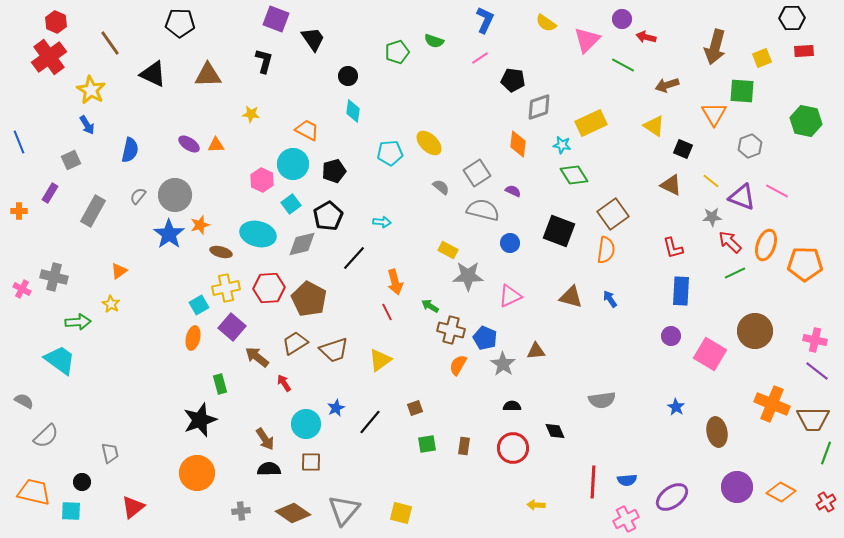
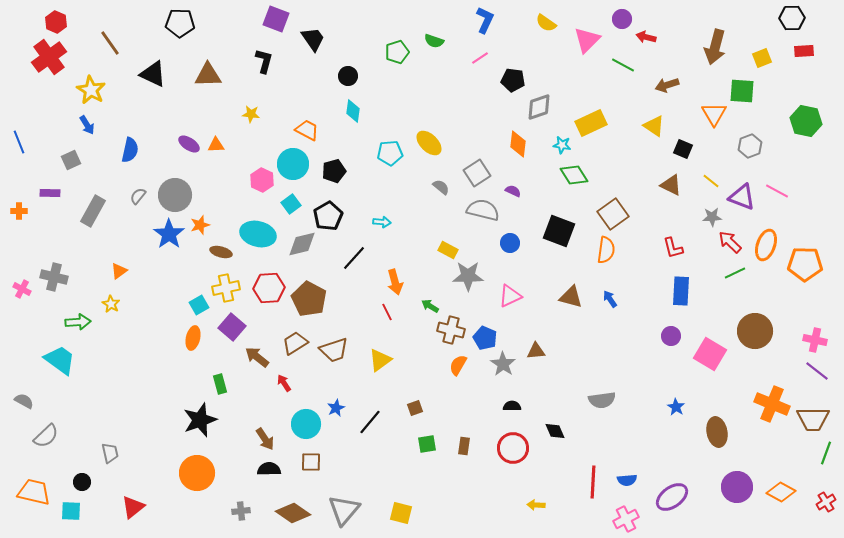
purple rectangle at (50, 193): rotated 60 degrees clockwise
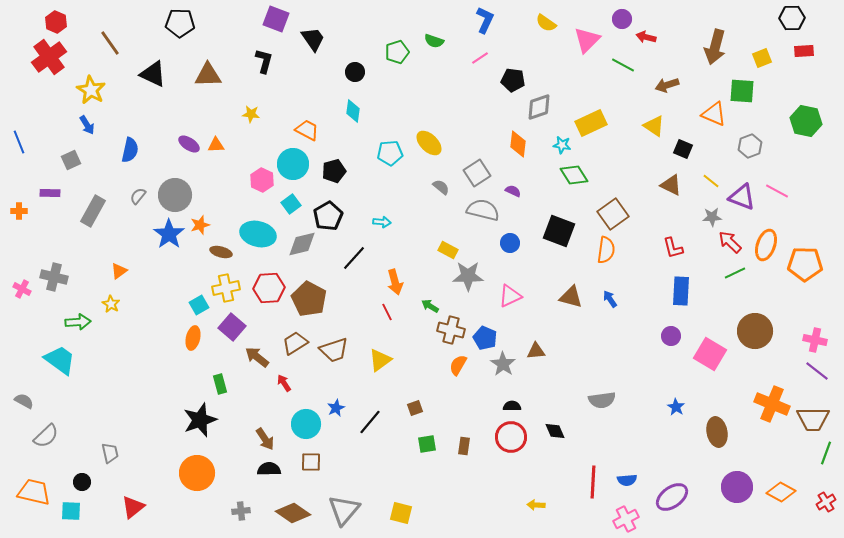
black circle at (348, 76): moved 7 px right, 4 px up
orange triangle at (714, 114): rotated 36 degrees counterclockwise
red circle at (513, 448): moved 2 px left, 11 px up
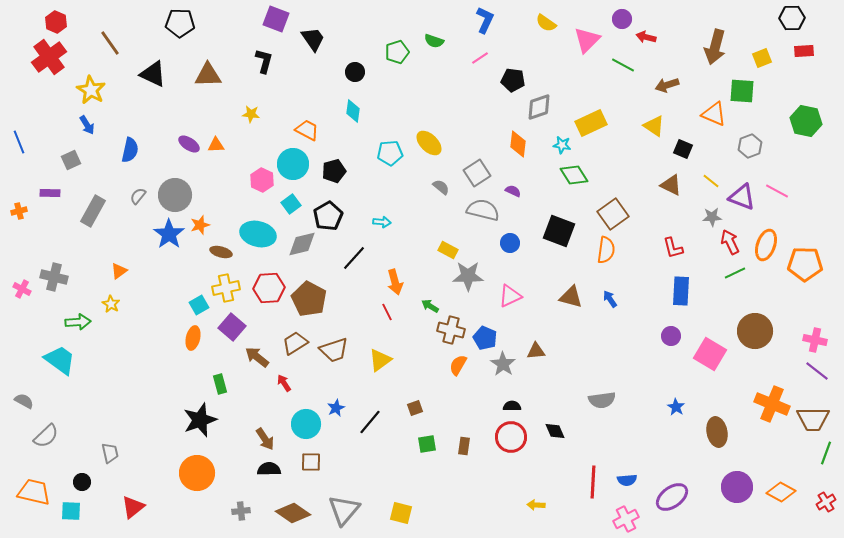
orange cross at (19, 211): rotated 14 degrees counterclockwise
red arrow at (730, 242): rotated 20 degrees clockwise
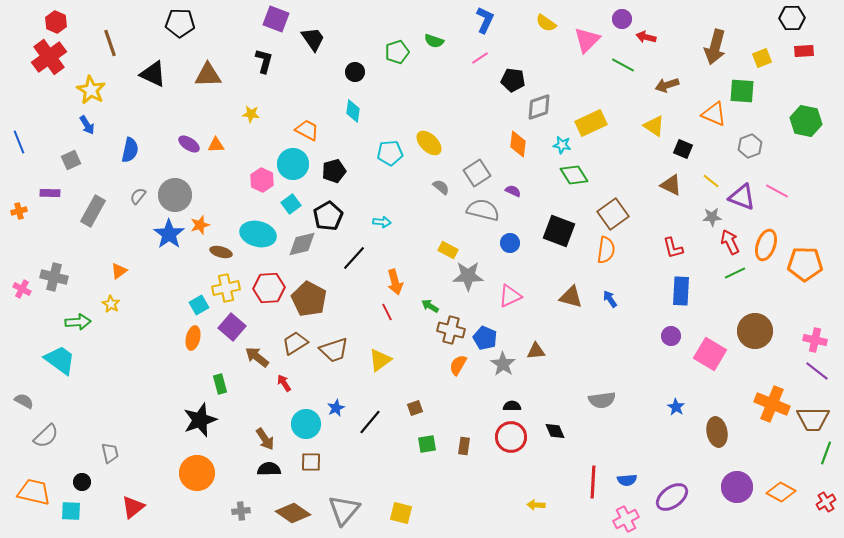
brown line at (110, 43): rotated 16 degrees clockwise
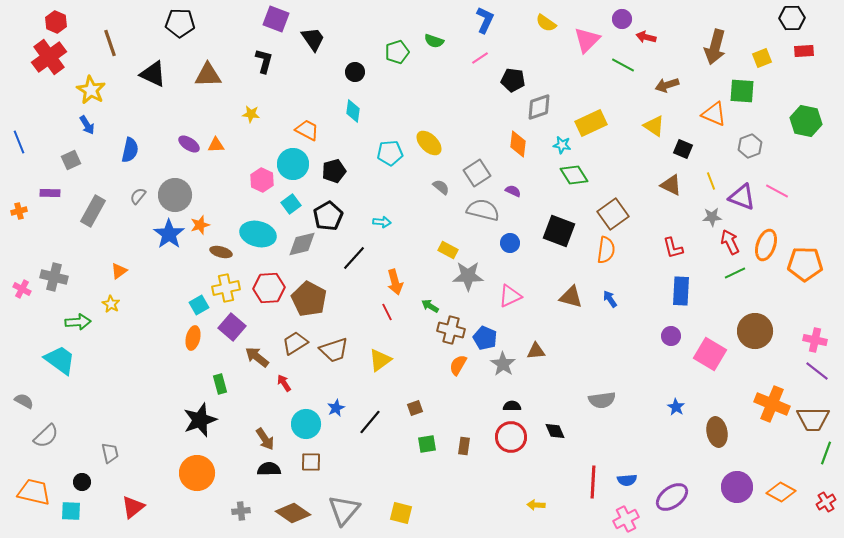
yellow line at (711, 181): rotated 30 degrees clockwise
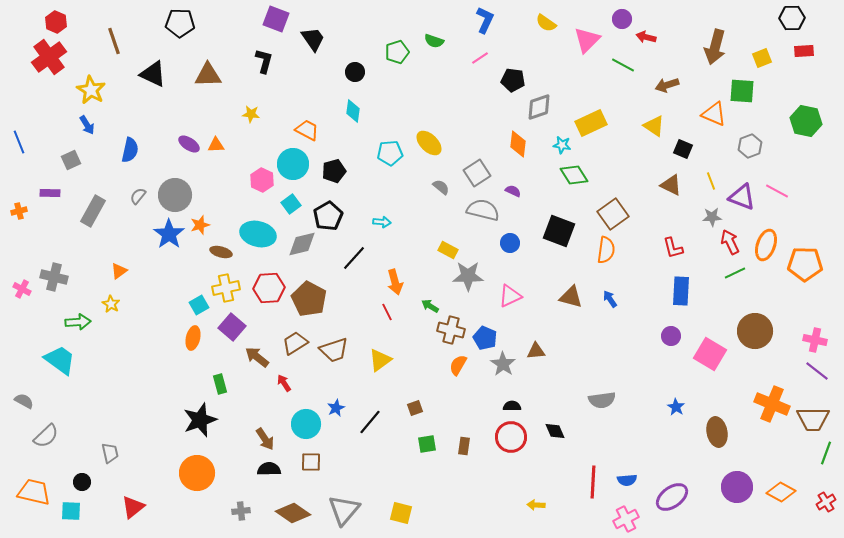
brown line at (110, 43): moved 4 px right, 2 px up
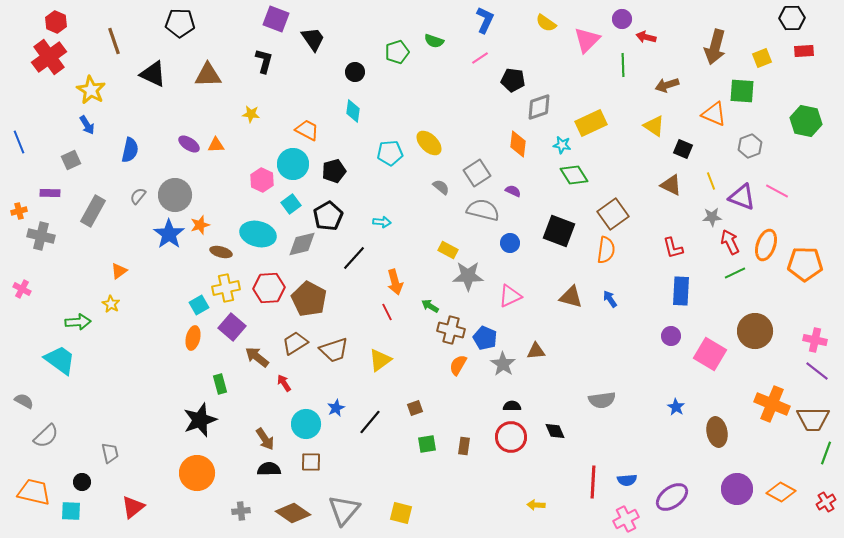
green line at (623, 65): rotated 60 degrees clockwise
gray cross at (54, 277): moved 13 px left, 41 px up
purple circle at (737, 487): moved 2 px down
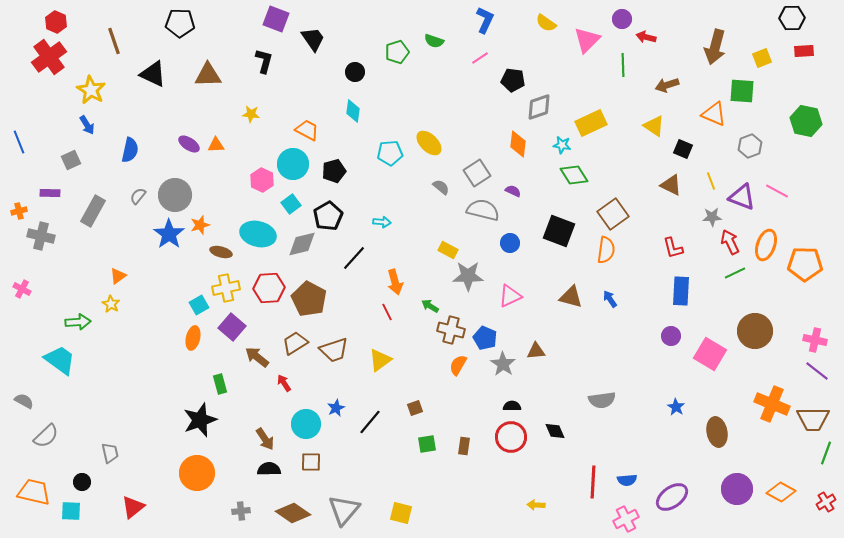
orange triangle at (119, 271): moved 1 px left, 5 px down
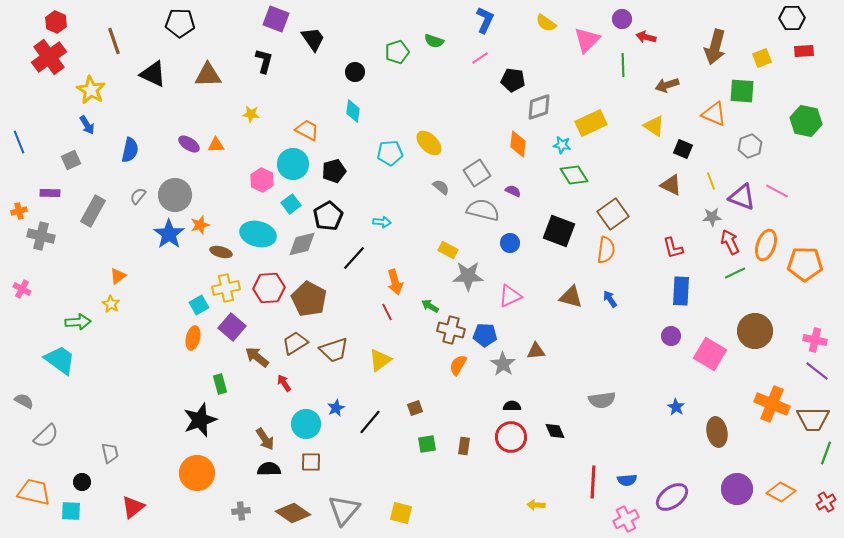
blue pentagon at (485, 338): moved 3 px up; rotated 20 degrees counterclockwise
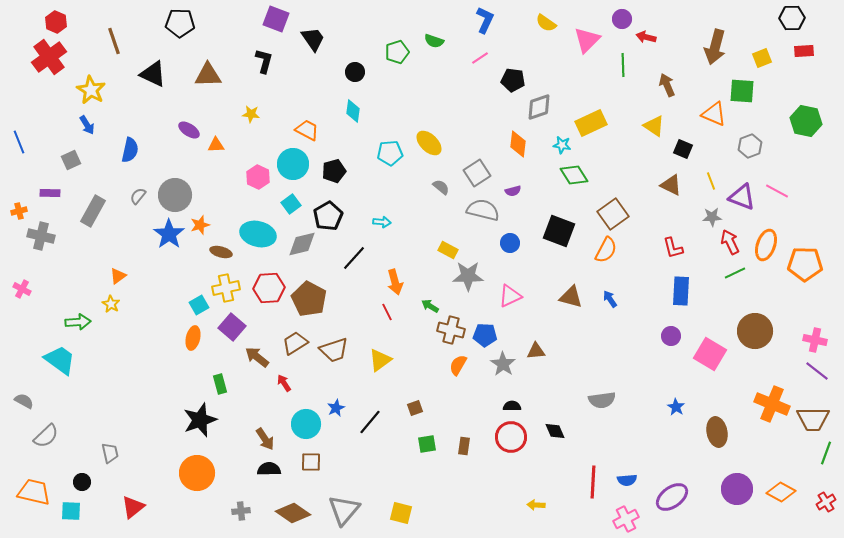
brown arrow at (667, 85): rotated 85 degrees clockwise
purple ellipse at (189, 144): moved 14 px up
pink hexagon at (262, 180): moved 4 px left, 3 px up
purple semicircle at (513, 191): rotated 140 degrees clockwise
orange semicircle at (606, 250): rotated 20 degrees clockwise
